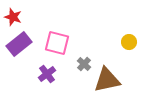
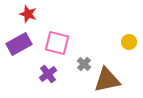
red star: moved 15 px right, 3 px up
purple rectangle: rotated 10 degrees clockwise
purple cross: moved 1 px right
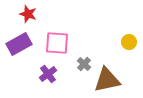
pink square: rotated 10 degrees counterclockwise
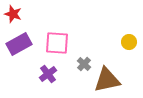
red star: moved 15 px left
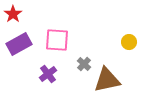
red star: rotated 18 degrees clockwise
pink square: moved 3 px up
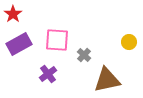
gray cross: moved 9 px up
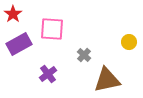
pink square: moved 5 px left, 11 px up
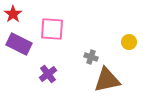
purple rectangle: rotated 55 degrees clockwise
gray cross: moved 7 px right, 2 px down; rotated 24 degrees counterclockwise
